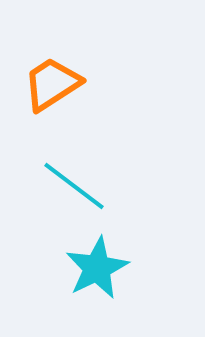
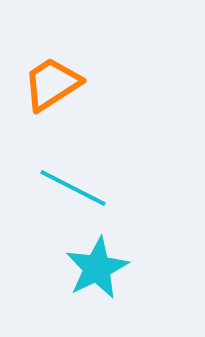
cyan line: moved 1 px left, 2 px down; rotated 10 degrees counterclockwise
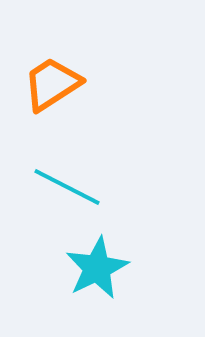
cyan line: moved 6 px left, 1 px up
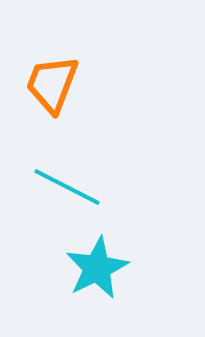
orange trapezoid: rotated 36 degrees counterclockwise
